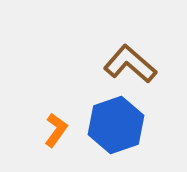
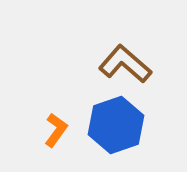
brown L-shape: moved 5 px left
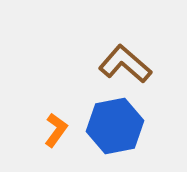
blue hexagon: moved 1 px left, 1 px down; rotated 8 degrees clockwise
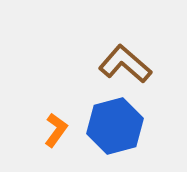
blue hexagon: rotated 4 degrees counterclockwise
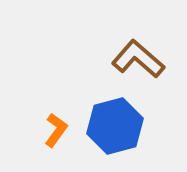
brown L-shape: moved 13 px right, 5 px up
